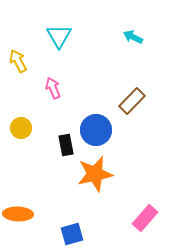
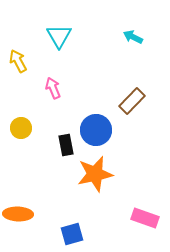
pink rectangle: rotated 68 degrees clockwise
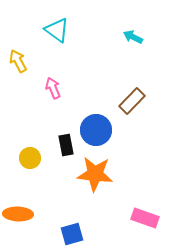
cyan triangle: moved 2 px left, 6 px up; rotated 24 degrees counterclockwise
yellow circle: moved 9 px right, 30 px down
orange star: rotated 18 degrees clockwise
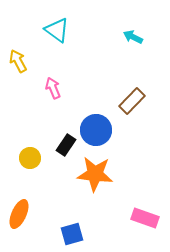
black rectangle: rotated 45 degrees clockwise
orange ellipse: moved 1 px right; rotated 68 degrees counterclockwise
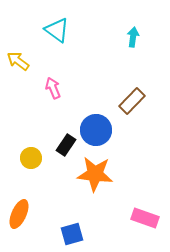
cyan arrow: rotated 72 degrees clockwise
yellow arrow: rotated 25 degrees counterclockwise
yellow circle: moved 1 px right
